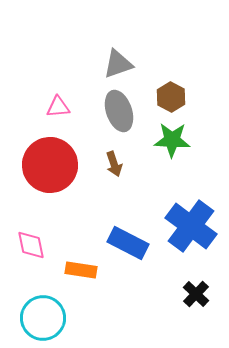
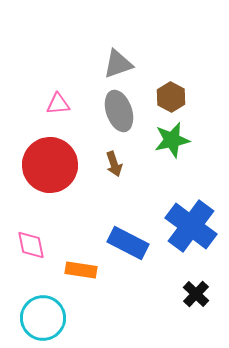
pink triangle: moved 3 px up
green star: rotated 15 degrees counterclockwise
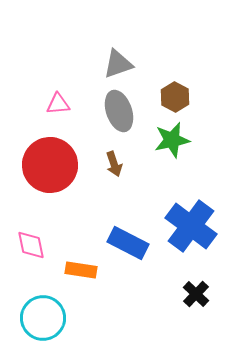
brown hexagon: moved 4 px right
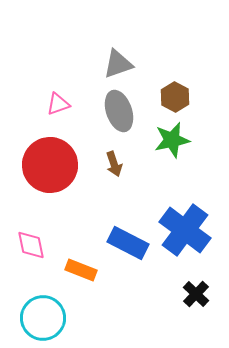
pink triangle: rotated 15 degrees counterclockwise
blue cross: moved 6 px left, 4 px down
orange rectangle: rotated 12 degrees clockwise
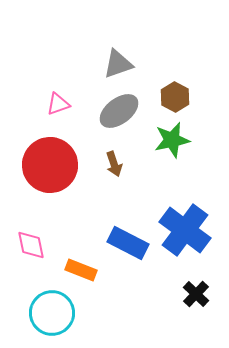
gray ellipse: rotated 72 degrees clockwise
cyan circle: moved 9 px right, 5 px up
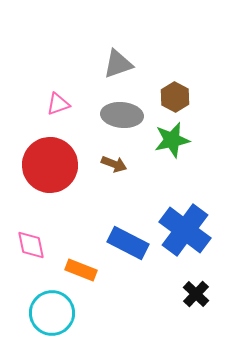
gray ellipse: moved 3 px right, 4 px down; rotated 42 degrees clockwise
brown arrow: rotated 50 degrees counterclockwise
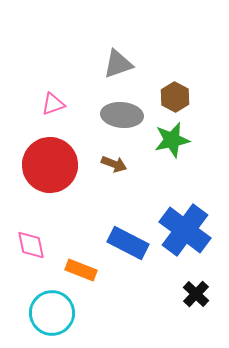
pink triangle: moved 5 px left
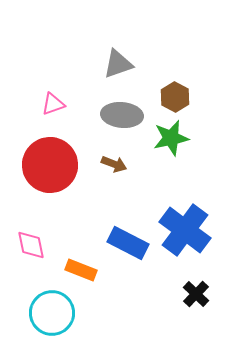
green star: moved 1 px left, 2 px up
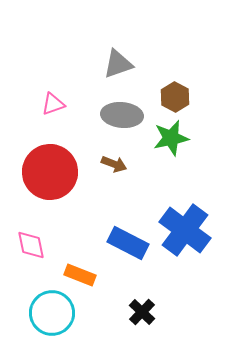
red circle: moved 7 px down
orange rectangle: moved 1 px left, 5 px down
black cross: moved 54 px left, 18 px down
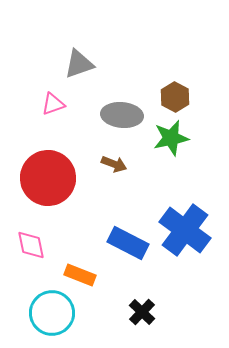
gray triangle: moved 39 px left
red circle: moved 2 px left, 6 px down
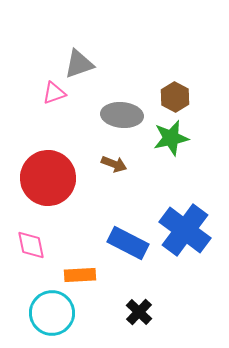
pink triangle: moved 1 px right, 11 px up
orange rectangle: rotated 24 degrees counterclockwise
black cross: moved 3 px left
